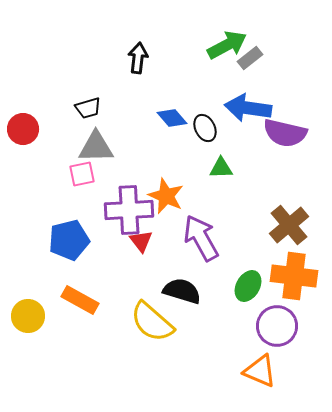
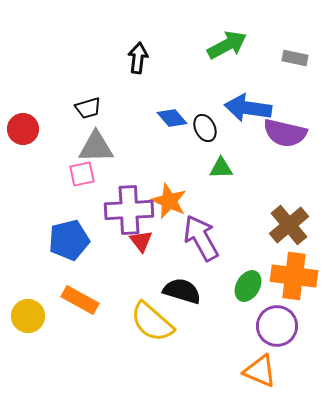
gray rectangle: moved 45 px right; rotated 50 degrees clockwise
orange star: moved 3 px right, 5 px down
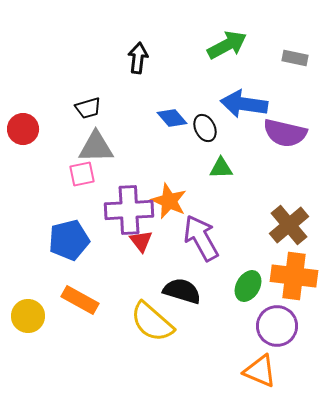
blue arrow: moved 4 px left, 4 px up
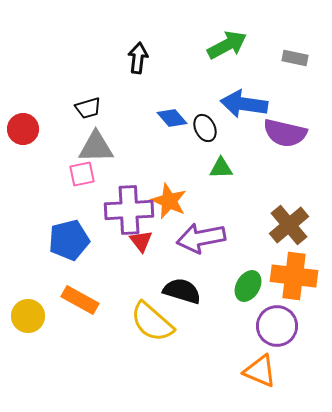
purple arrow: rotated 72 degrees counterclockwise
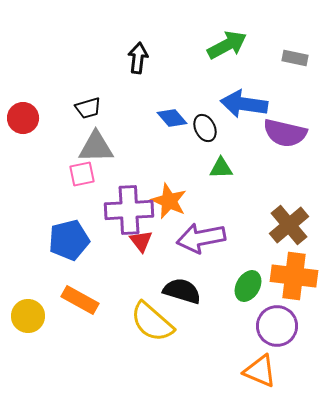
red circle: moved 11 px up
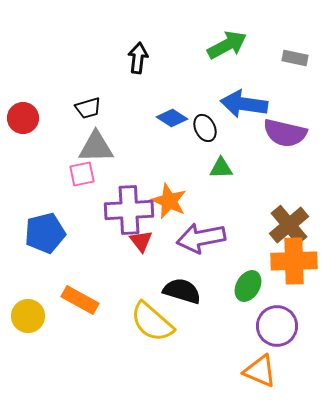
blue diamond: rotated 16 degrees counterclockwise
blue pentagon: moved 24 px left, 7 px up
orange cross: moved 15 px up; rotated 9 degrees counterclockwise
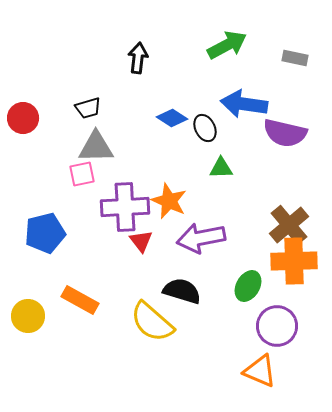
purple cross: moved 4 px left, 3 px up
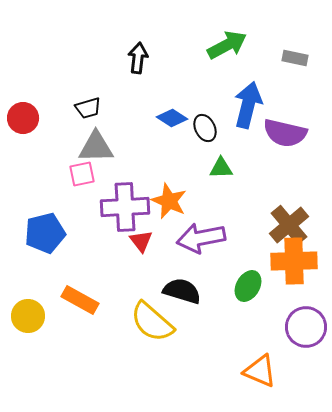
blue arrow: moved 4 px right, 1 px down; rotated 96 degrees clockwise
purple circle: moved 29 px right, 1 px down
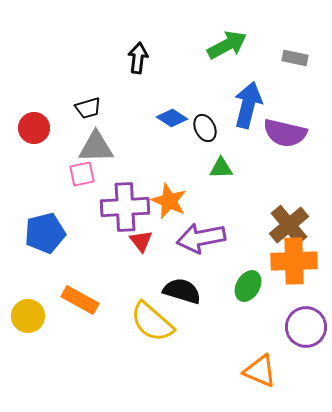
red circle: moved 11 px right, 10 px down
